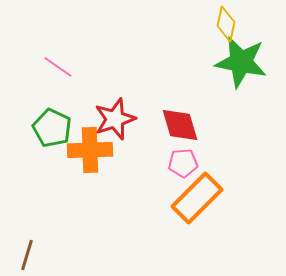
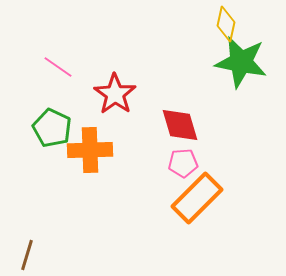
red star: moved 25 px up; rotated 18 degrees counterclockwise
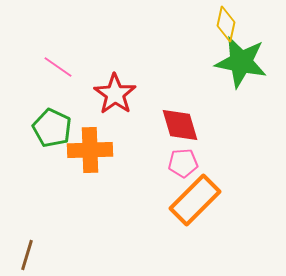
orange rectangle: moved 2 px left, 2 px down
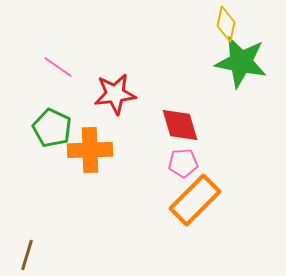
red star: rotated 30 degrees clockwise
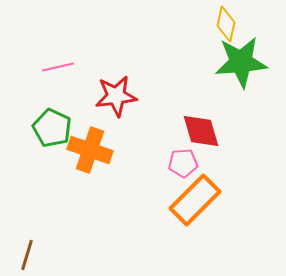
green star: rotated 16 degrees counterclockwise
pink line: rotated 48 degrees counterclockwise
red star: moved 1 px right, 2 px down
red diamond: moved 21 px right, 6 px down
orange cross: rotated 21 degrees clockwise
